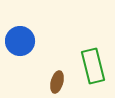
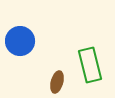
green rectangle: moved 3 px left, 1 px up
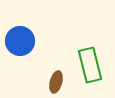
brown ellipse: moved 1 px left
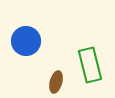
blue circle: moved 6 px right
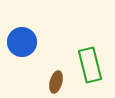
blue circle: moved 4 px left, 1 px down
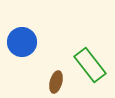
green rectangle: rotated 24 degrees counterclockwise
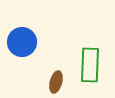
green rectangle: rotated 40 degrees clockwise
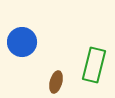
green rectangle: moved 4 px right; rotated 12 degrees clockwise
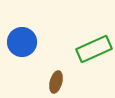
green rectangle: moved 16 px up; rotated 52 degrees clockwise
